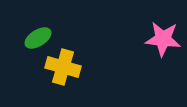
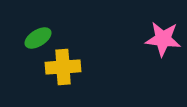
yellow cross: rotated 20 degrees counterclockwise
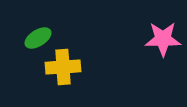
pink star: rotated 6 degrees counterclockwise
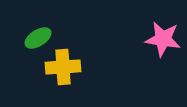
pink star: rotated 9 degrees clockwise
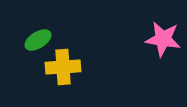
green ellipse: moved 2 px down
